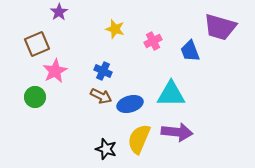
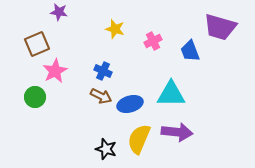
purple star: rotated 30 degrees counterclockwise
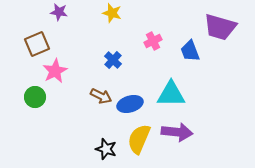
yellow star: moved 3 px left, 16 px up
blue cross: moved 10 px right, 11 px up; rotated 18 degrees clockwise
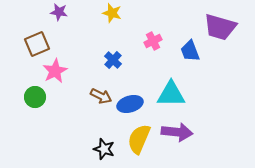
black star: moved 2 px left
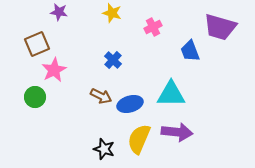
pink cross: moved 14 px up
pink star: moved 1 px left, 1 px up
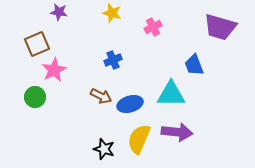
blue trapezoid: moved 4 px right, 14 px down
blue cross: rotated 24 degrees clockwise
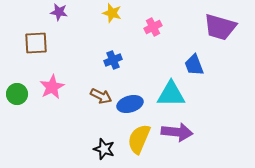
brown square: moved 1 px left, 1 px up; rotated 20 degrees clockwise
pink star: moved 2 px left, 17 px down
green circle: moved 18 px left, 3 px up
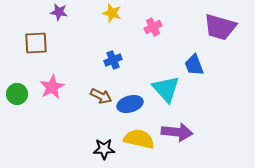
cyan triangle: moved 5 px left, 5 px up; rotated 48 degrees clockwise
yellow semicircle: rotated 80 degrees clockwise
black star: rotated 20 degrees counterclockwise
